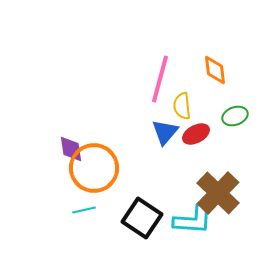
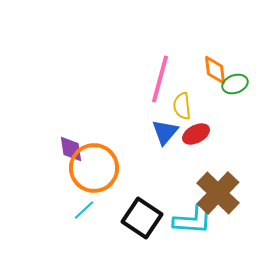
green ellipse: moved 32 px up
cyan line: rotated 30 degrees counterclockwise
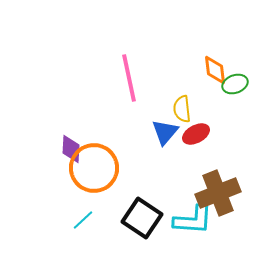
pink line: moved 31 px left, 1 px up; rotated 27 degrees counterclockwise
yellow semicircle: moved 3 px down
purple diamond: rotated 12 degrees clockwise
brown cross: rotated 24 degrees clockwise
cyan line: moved 1 px left, 10 px down
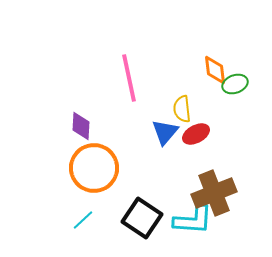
purple diamond: moved 10 px right, 23 px up
brown cross: moved 4 px left
